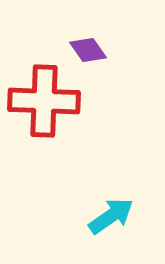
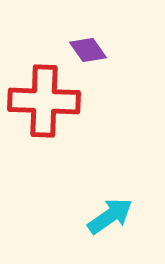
cyan arrow: moved 1 px left
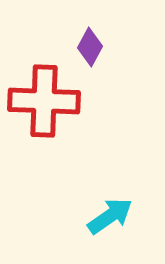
purple diamond: moved 2 px right, 3 px up; rotated 63 degrees clockwise
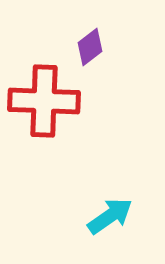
purple diamond: rotated 24 degrees clockwise
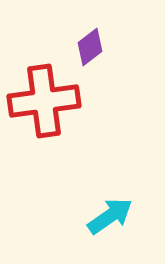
red cross: rotated 10 degrees counterclockwise
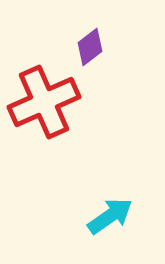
red cross: moved 1 px down; rotated 16 degrees counterclockwise
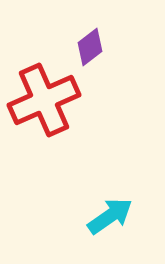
red cross: moved 2 px up
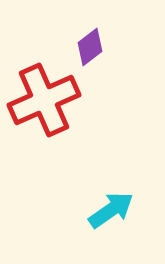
cyan arrow: moved 1 px right, 6 px up
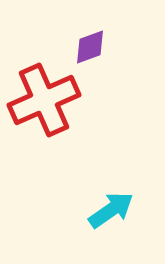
purple diamond: rotated 18 degrees clockwise
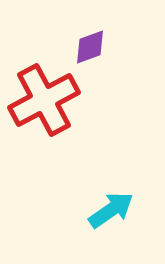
red cross: rotated 4 degrees counterclockwise
